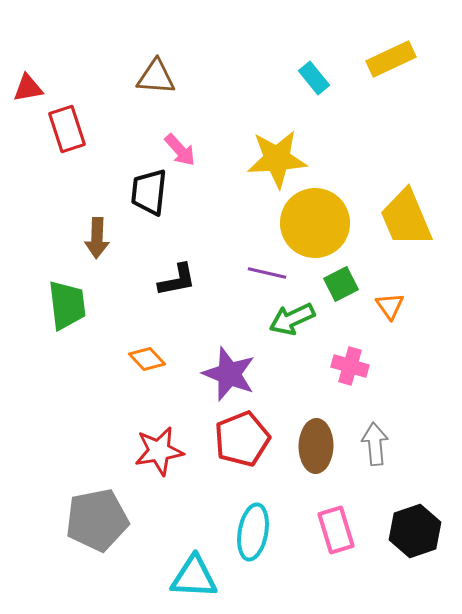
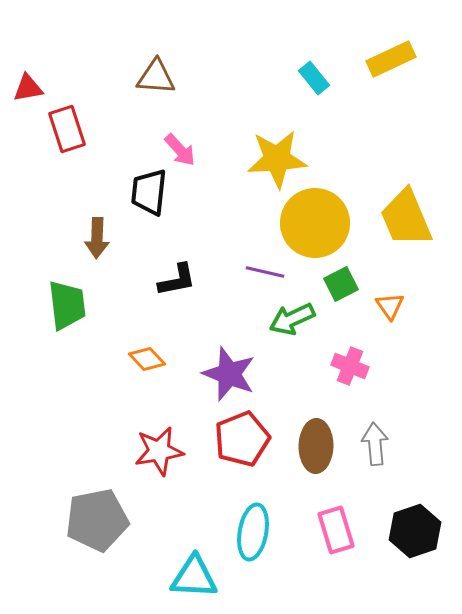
purple line: moved 2 px left, 1 px up
pink cross: rotated 6 degrees clockwise
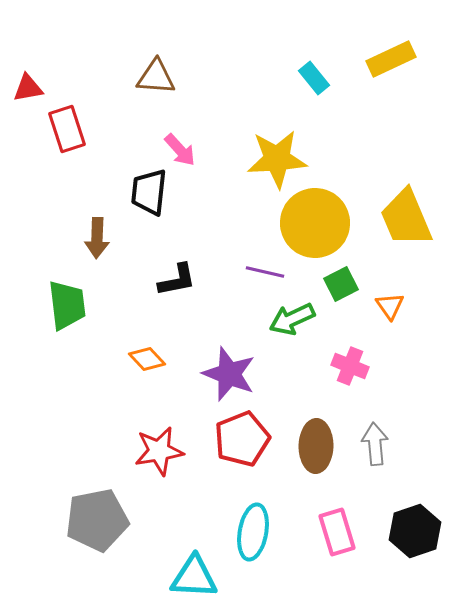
pink rectangle: moved 1 px right, 2 px down
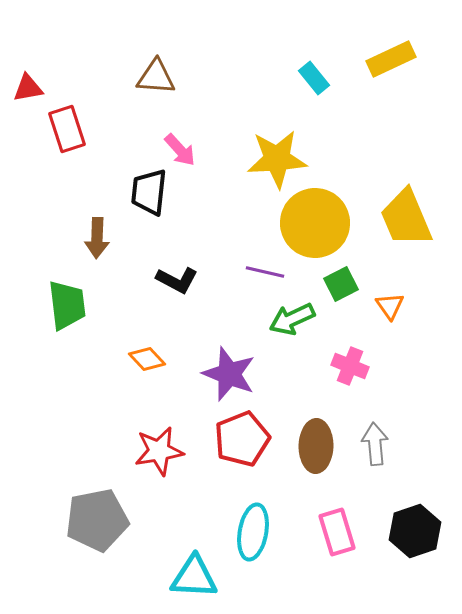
black L-shape: rotated 39 degrees clockwise
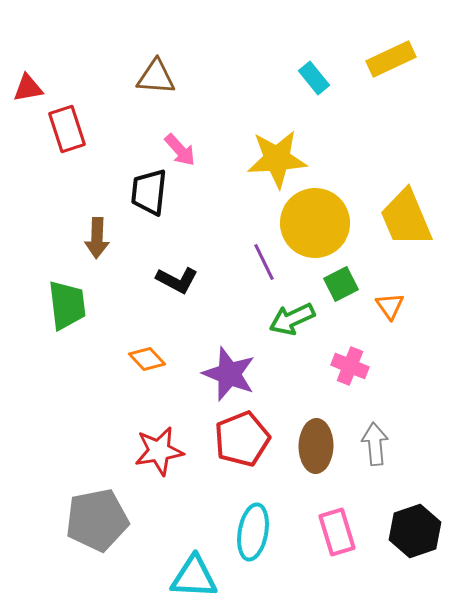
purple line: moved 1 px left, 10 px up; rotated 51 degrees clockwise
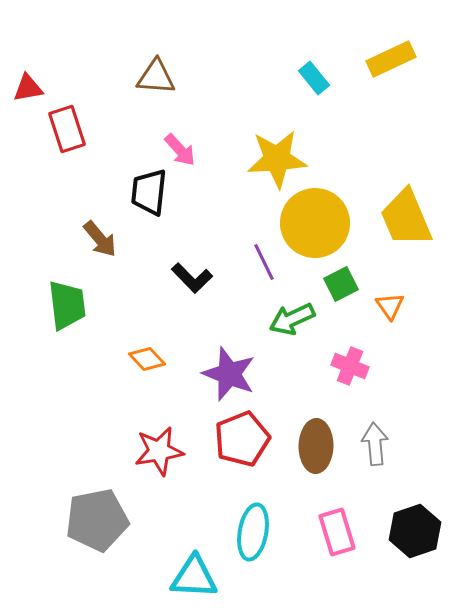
brown arrow: moved 3 px right, 1 px down; rotated 42 degrees counterclockwise
black L-shape: moved 15 px right, 2 px up; rotated 18 degrees clockwise
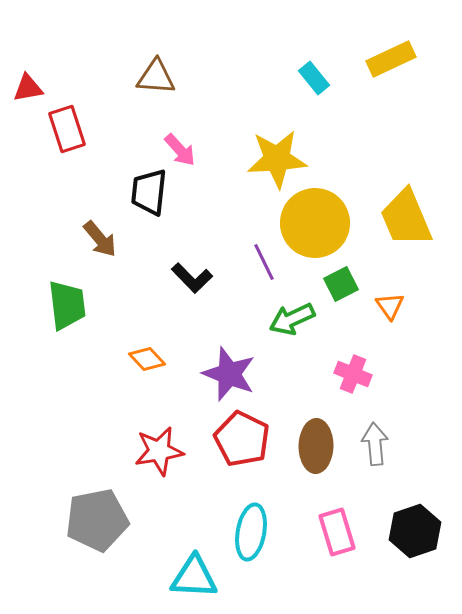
pink cross: moved 3 px right, 8 px down
red pentagon: rotated 24 degrees counterclockwise
cyan ellipse: moved 2 px left
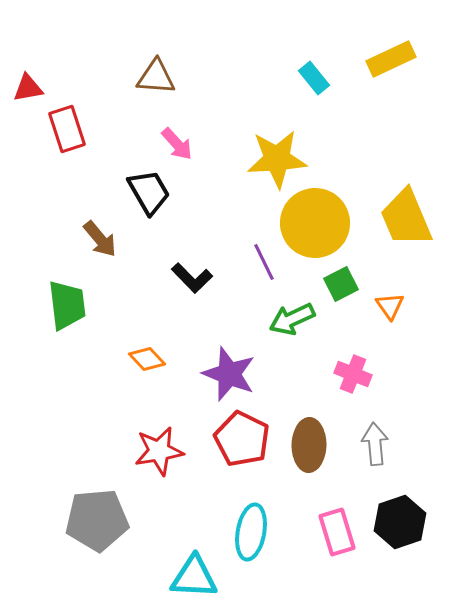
pink arrow: moved 3 px left, 6 px up
black trapezoid: rotated 144 degrees clockwise
brown ellipse: moved 7 px left, 1 px up
gray pentagon: rotated 6 degrees clockwise
black hexagon: moved 15 px left, 9 px up
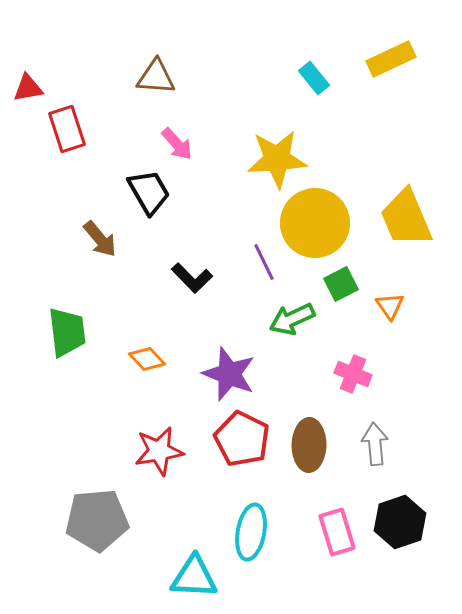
green trapezoid: moved 27 px down
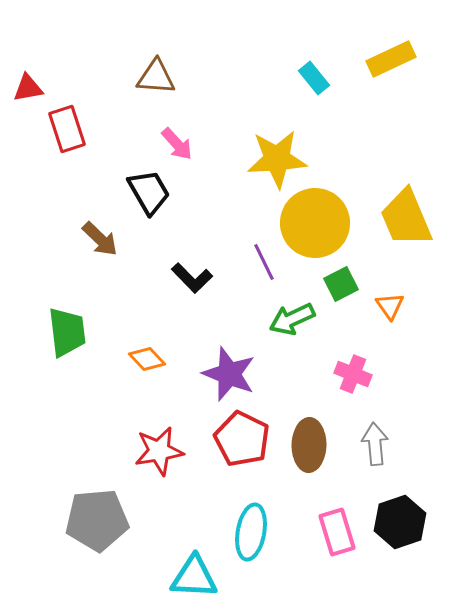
brown arrow: rotated 6 degrees counterclockwise
